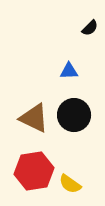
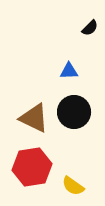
black circle: moved 3 px up
red hexagon: moved 2 px left, 4 px up
yellow semicircle: moved 3 px right, 2 px down
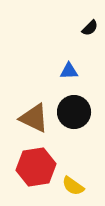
red hexagon: moved 4 px right
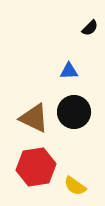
yellow semicircle: moved 2 px right
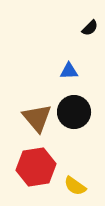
brown triangle: moved 3 px right; rotated 24 degrees clockwise
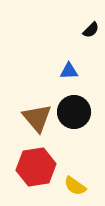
black semicircle: moved 1 px right, 2 px down
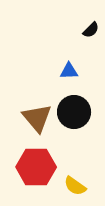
red hexagon: rotated 9 degrees clockwise
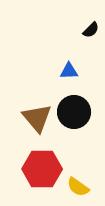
red hexagon: moved 6 px right, 2 px down
yellow semicircle: moved 3 px right, 1 px down
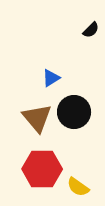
blue triangle: moved 18 px left, 7 px down; rotated 30 degrees counterclockwise
